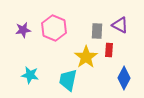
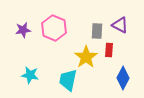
blue diamond: moved 1 px left
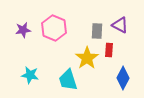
yellow star: moved 1 px right, 1 px down
cyan trapezoid: rotated 30 degrees counterclockwise
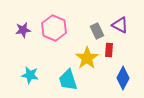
gray rectangle: rotated 28 degrees counterclockwise
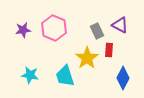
cyan trapezoid: moved 3 px left, 4 px up
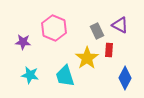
purple star: moved 12 px down; rotated 14 degrees clockwise
blue diamond: moved 2 px right
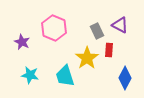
purple star: moved 1 px left; rotated 21 degrees clockwise
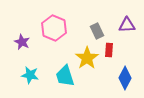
purple triangle: moved 7 px right; rotated 30 degrees counterclockwise
